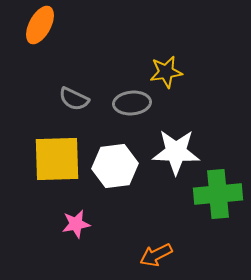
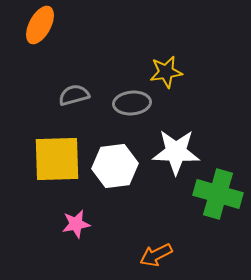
gray semicircle: moved 4 px up; rotated 140 degrees clockwise
green cross: rotated 21 degrees clockwise
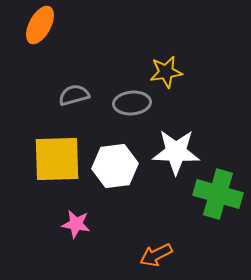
pink star: rotated 20 degrees clockwise
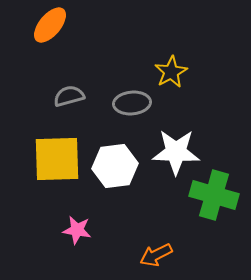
orange ellipse: moved 10 px right; rotated 12 degrees clockwise
yellow star: moved 5 px right; rotated 20 degrees counterclockwise
gray semicircle: moved 5 px left, 1 px down
green cross: moved 4 px left, 1 px down
pink star: moved 1 px right, 6 px down
